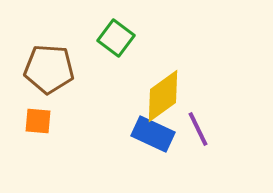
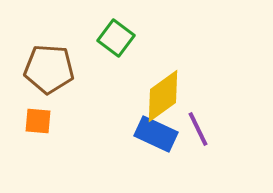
blue rectangle: moved 3 px right
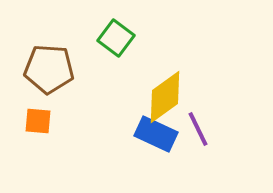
yellow diamond: moved 2 px right, 1 px down
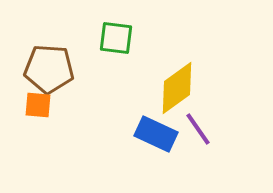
green square: rotated 30 degrees counterclockwise
yellow diamond: moved 12 px right, 9 px up
orange square: moved 16 px up
purple line: rotated 9 degrees counterclockwise
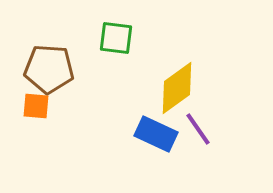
orange square: moved 2 px left, 1 px down
